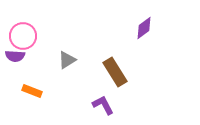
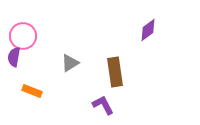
purple diamond: moved 4 px right, 2 px down
purple semicircle: moved 1 px left, 1 px down; rotated 96 degrees clockwise
gray triangle: moved 3 px right, 3 px down
brown rectangle: rotated 24 degrees clockwise
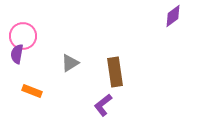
purple diamond: moved 25 px right, 14 px up
purple semicircle: moved 3 px right, 3 px up
purple L-shape: rotated 100 degrees counterclockwise
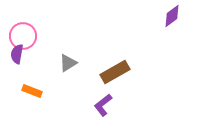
purple diamond: moved 1 px left
gray triangle: moved 2 px left
brown rectangle: rotated 68 degrees clockwise
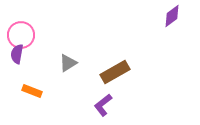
pink circle: moved 2 px left, 1 px up
